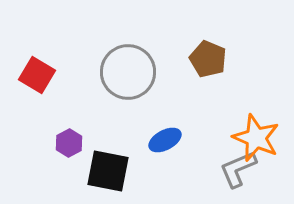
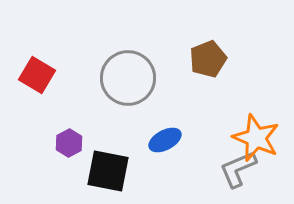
brown pentagon: rotated 27 degrees clockwise
gray circle: moved 6 px down
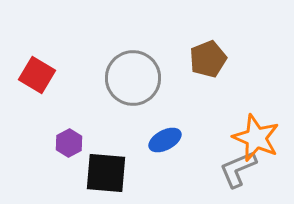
gray circle: moved 5 px right
black square: moved 2 px left, 2 px down; rotated 6 degrees counterclockwise
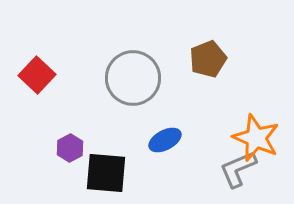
red square: rotated 12 degrees clockwise
purple hexagon: moved 1 px right, 5 px down
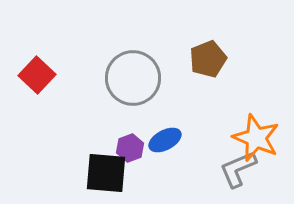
purple hexagon: moved 60 px right; rotated 8 degrees clockwise
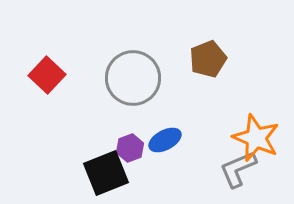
red square: moved 10 px right
black square: rotated 27 degrees counterclockwise
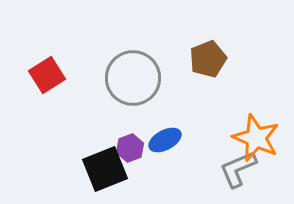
red square: rotated 15 degrees clockwise
black square: moved 1 px left, 4 px up
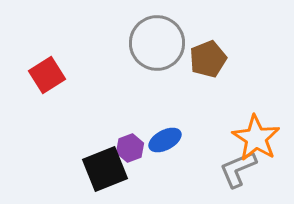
gray circle: moved 24 px right, 35 px up
orange star: rotated 9 degrees clockwise
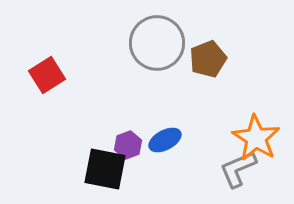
purple hexagon: moved 2 px left, 3 px up
black square: rotated 33 degrees clockwise
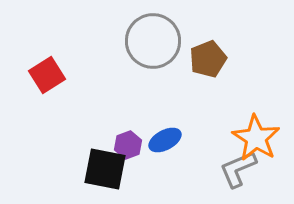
gray circle: moved 4 px left, 2 px up
